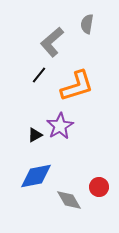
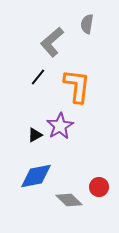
black line: moved 1 px left, 2 px down
orange L-shape: rotated 66 degrees counterclockwise
gray diamond: rotated 16 degrees counterclockwise
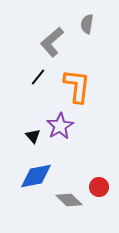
black triangle: moved 2 px left, 1 px down; rotated 42 degrees counterclockwise
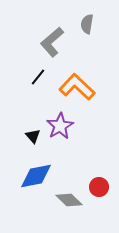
orange L-shape: moved 1 px down; rotated 54 degrees counterclockwise
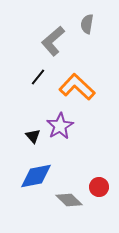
gray L-shape: moved 1 px right, 1 px up
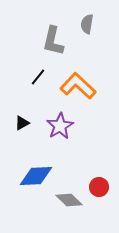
gray L-shape: rotated 36 degrees counterclockwise
orange L-shape: moved 1 px right, 1 px up
black triangle: moved 11 px left, 13 px up; rotated 42 degrees clockwise
blue diamond: rotated 8 degrees clockwise
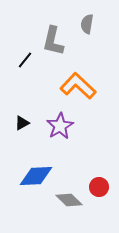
black line: moved 13 px left, 17 px up
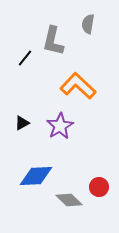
gray semicircle: moved 1 px right
black line: moved 2 px up
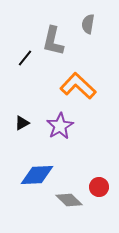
blue diamond: moved 1 px right, 1 px up
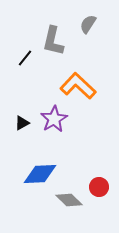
gray semicircle: rotated 24 degrees clockwise
purple star: moved 6 px left, 7 px up
blue diamond: moved 3 px right, 1 px up
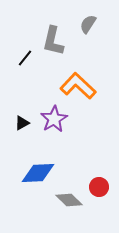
blue diamond: moved 2 px left, 1 px up
